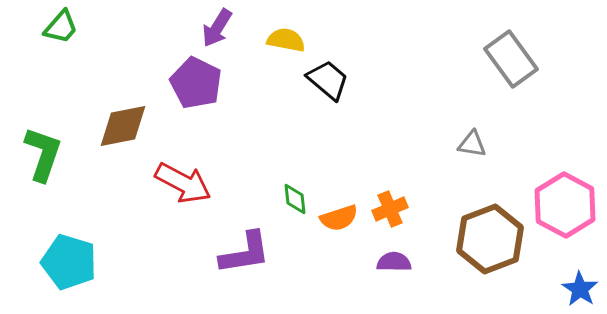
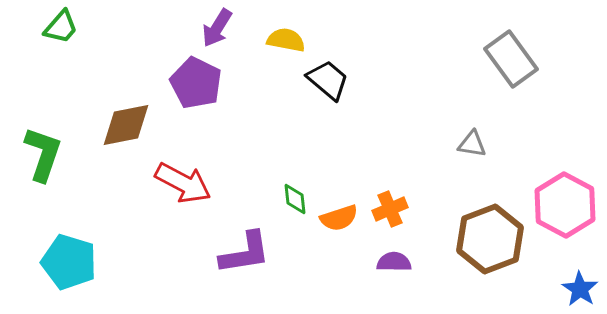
brown diamond: moved 3 px right, 1 px up
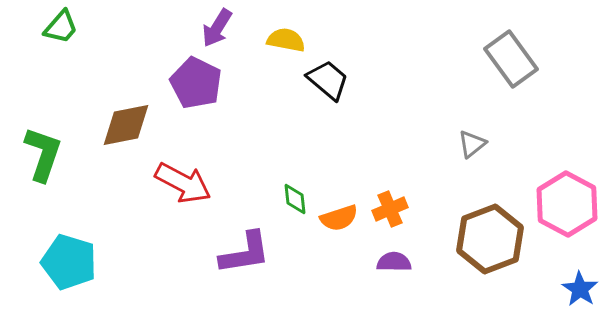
gray triangle: rotated 48 degrees counterclockwise
pink hexagon: moved 2 px right, 1 px up
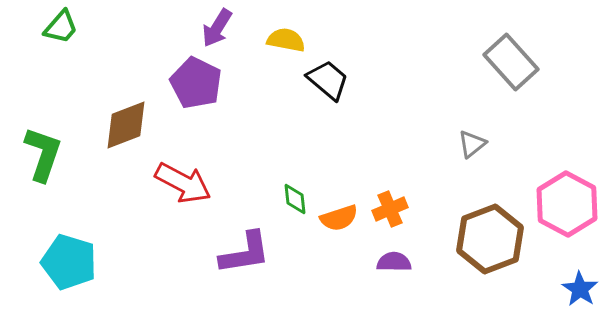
gray rectangle: moved 3 px down; rotated 6 degrees counterclockwise
brown diamond: rotated 10 degrees counterclockwise
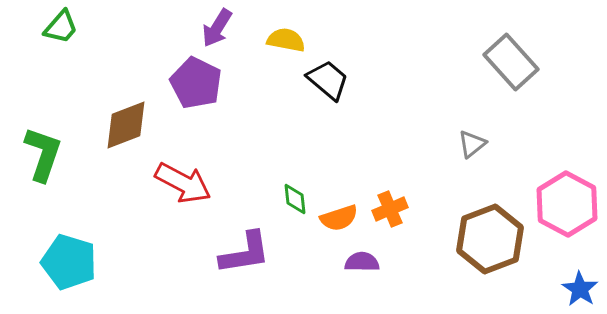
purple semicircle: moved 32 px left
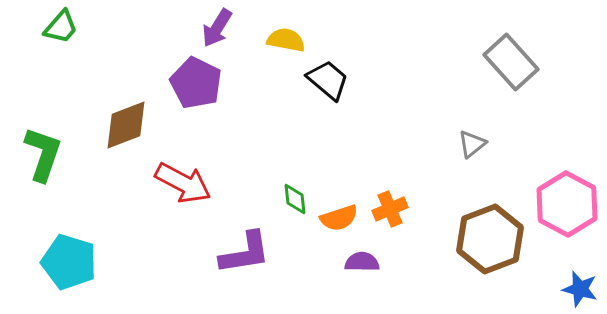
blue star: rotated 18 degrees counterclockwise
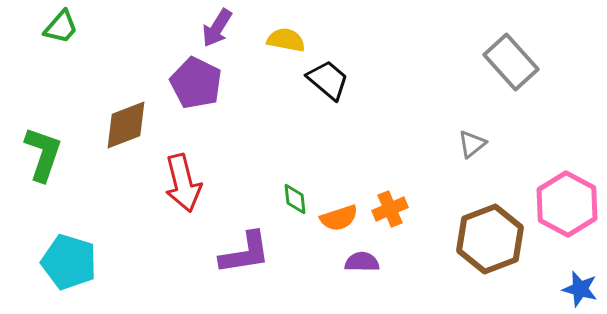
red arrow: rotated 48 degrees clockwise
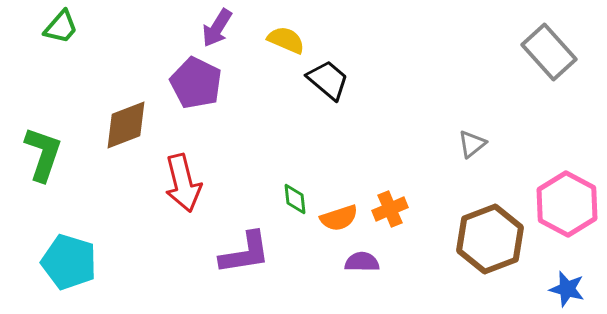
yellow semicircle: rotated 12 degrees clockwise
gray rectangle: moved 38 px right, 10 px up
blue star: moved 13 px left
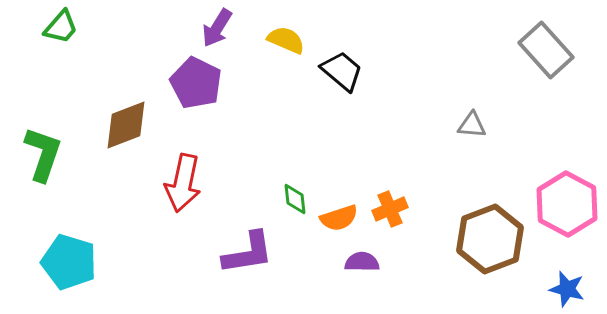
gray rectangle: moved 3 px left, 2 px up
black trapezoid: moved 14 px right, 9 px up
gray triangle: moved 19 px up; rotated 44 degrees clockwise
red arrow: rotated 26 degrees clockwise
purple L-shape: moved 3 px right
